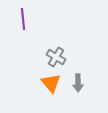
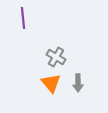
purple line: moved 1 px up
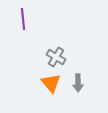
purple line: moved 1 px down
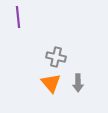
purple line: moved 5 px left, 2 px up
gray cross: rotated 18 degrees counterclockwise
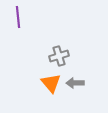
gray cross: moved 3 px right, 1 px up; rotated 30 degrees counterclockwise
gray arrow: moved 3 px left; rotated 90 degrees clockwise
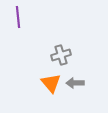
gray cross: moved 2 px right, 1 px up
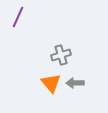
purple line: rotated 30 degrees clockwise
